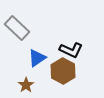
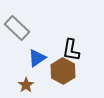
black L-shape: rotated 75 degrees clockwise
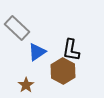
blue triangle: moved 6 px up
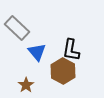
blue triangle: rotated 36 degrees counterclockwise
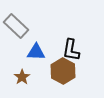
gray rectangle: moved 1 px left, 2 px up
blue triangle: moved 1 px left; rotated 48 degrees counterclockwise
brown star: moved 4 px left, 8 px up
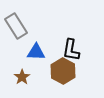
gray rectangle: rotated 15 degrees clockwise
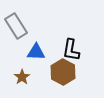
brown hexagon: moved 1 px down
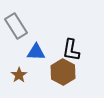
brown star: moved 3 px left, 2 px up
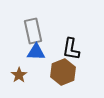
gray rectangle: moved 17 px right, 5 px down; rotated 20 degrees clockwise
black L-shape: moved 1 px up
brown hexagon: rotated 10 degrees clockwise
